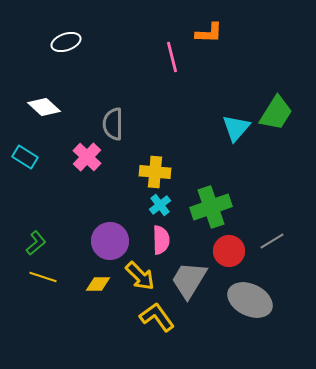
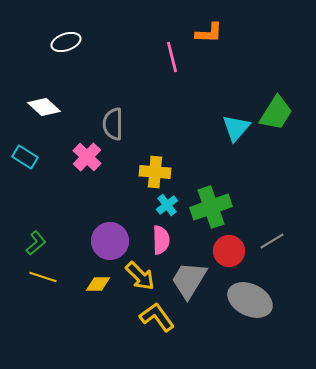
cyan cross: moved 7 px right
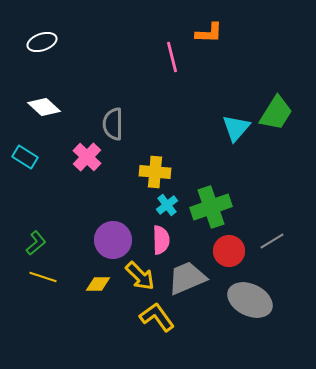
white ellipse: moved 24 px left
purple circle: moved 3 px right, 1 px up
gray trapezoid: moved 2 px left, 2 px up; rotated 36 degrees clockwise
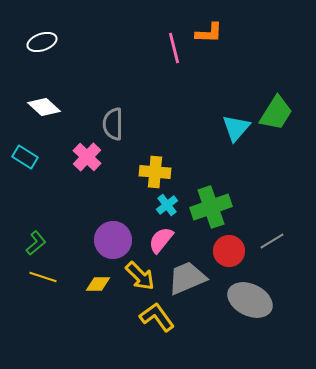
pink line: moved 2 px right, 9 px up
pink semicircle: rotated 140 degrees counterclockwise
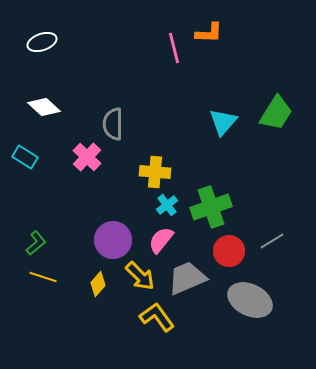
cyan triangle: moved 13 px left, 6 px up
yellow diamond: rotated 50 degrees counterclockwise
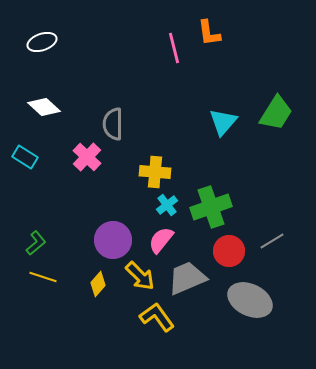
orange L-shape: rotated 80 degrees clockwise
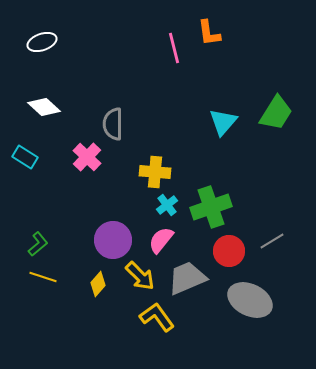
green L-shape: moved 2 px right, 1 px down
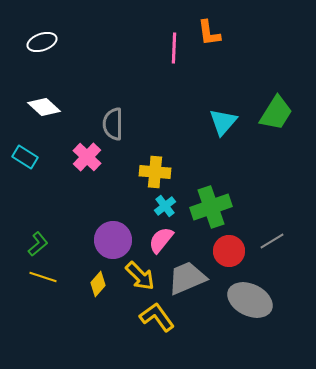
pink line: rotated 16 degrees clockwise
cyan cross: moved 2 px left, 1 px down
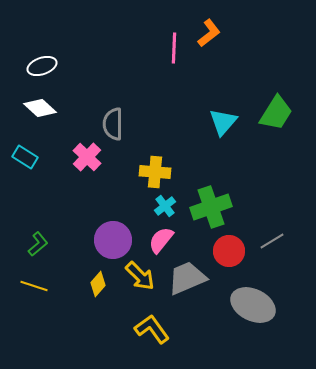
orange L-shape: rotated 120 degrees counterclockwise
white ellipse: moved 24 px down
white diamond: moved 4 px left, 1 px down
yellow line: moved 9 px left, 9 px down
gray ellipse: moved 3 px right, 5 px down
yellow L-shape: moved 5 px left, 12 px down
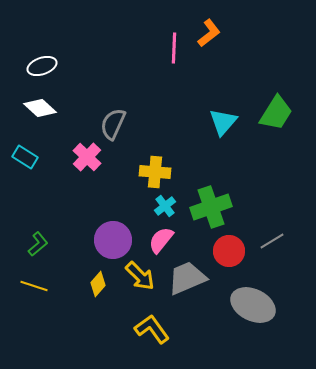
gray semicircle: rotated 24 degrees clockwise
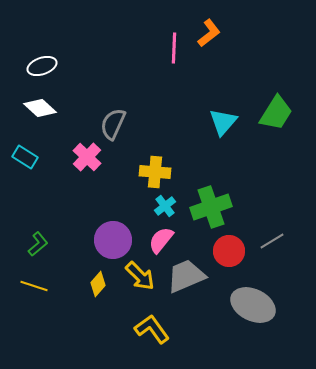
gray trapezoid: moved 1 px left, 2 px up
